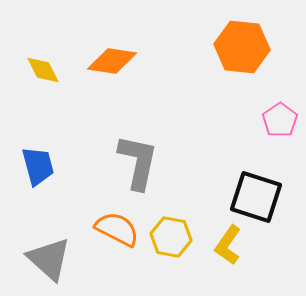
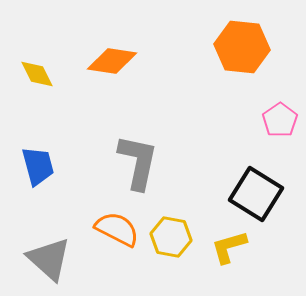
yellow diamond: moved 6 px left, 4 px down
black square: moved 3 px up; rotated 14 degrees clockwise
yellow L-shape: moved 1 px right, 2 px down; rotated 39 degrees clockwise
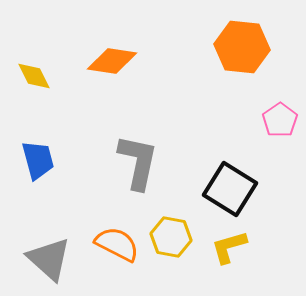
yellow diamond: moved 3 px left, 2 px down
blue trapezoid: moved 6 px up
black square: moved 26 px left, 5 px up
orange semicircle: moved 15 px down
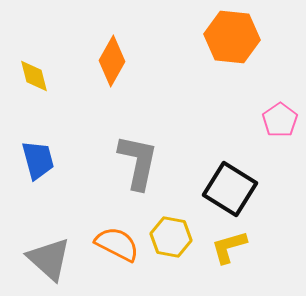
orange hexagon: moved 10 px left, 10 px up
orange diamond: rotated 69 degrees counterclockwise
yellow diamond: rotated 12 degrees clockwise
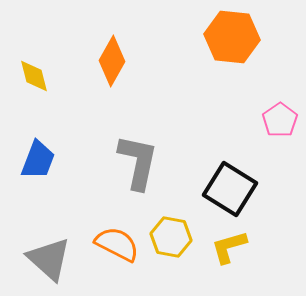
blue trapezoid: rotated 36 degrees clockwise
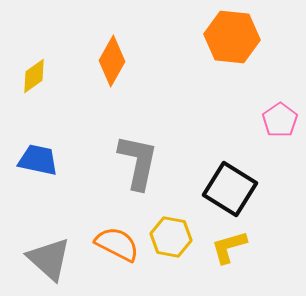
yellow diamond: rotated 69 degrees clockwise
blue trapezoid: rotated 99 degrees counterclockwise
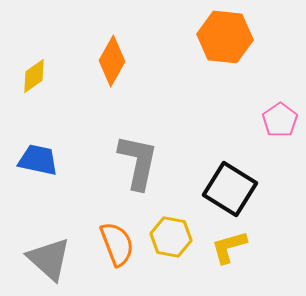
orange hexagon: moved 7 px left
orange semicircle: rotated 42 degrees clockwise
